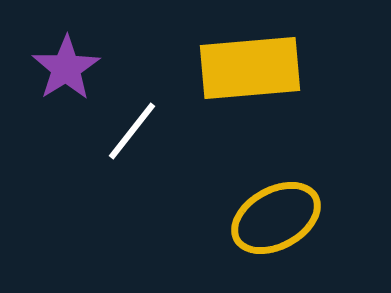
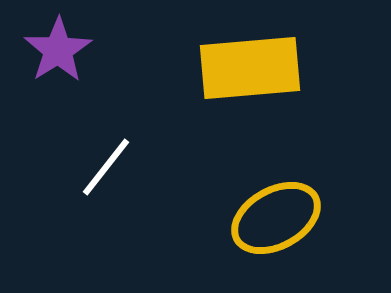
purple star: moved 8 px left, 18 px up
white line: moved 26 px left, 36 px down
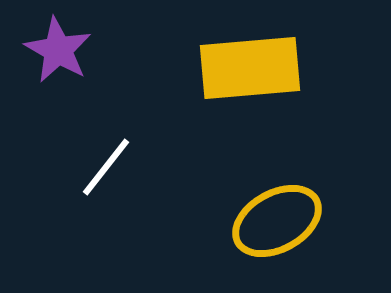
purple star: rotated 10 degrees counterclockwise
yellow ellipse: moved 1 px right, 3 px down
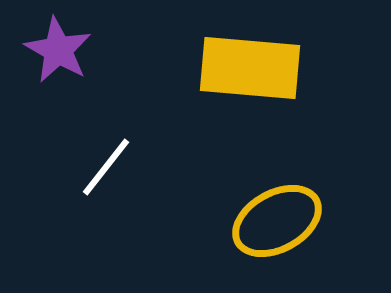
yellow rectangle: rotated 10 degrees clockwise
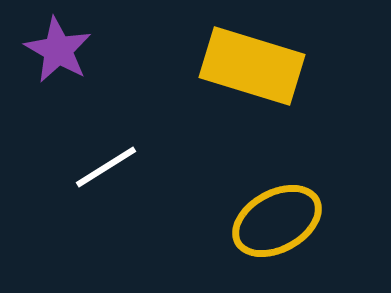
yellow rectangle: moved 2 px right, 2 px up; rotated 12 degrees clockwise
white line: rotated 20 degrees clockwise
